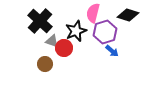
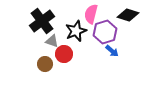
pink semicircle: moved 2 px left, 1 px down
black cross: moved 2 px right; rotated 10 degrees clockwise
red circle: moved 6 px down
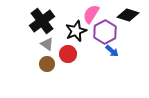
pink semicircle: rotated 18 degrees clockwise
purple hexagon: rotated 10 degrees counterclockwise
gray triangle: moved 5 px left, 3 px down; rotated 16 degrees clockwise
red circle: moved 4 px right
brown circle: moved 2 px right
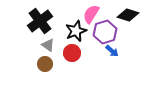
black cross: moved 2 px left
purple hexagon: rotated 10 degrees clockwise
gray triangle: moved 1 px right, 1 px down
red circle: moved 4 px right, 1 px up
brown circle: moved 2 px left
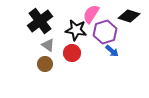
black diamond: moved 1 px right, 1 px down
black star: moved 1 px up; rotated 30 degrees clockwise
